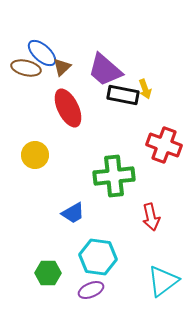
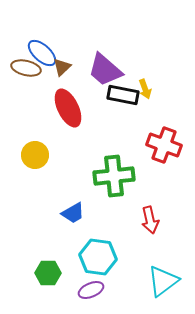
red arrow: moved 1 px left, 3 px down
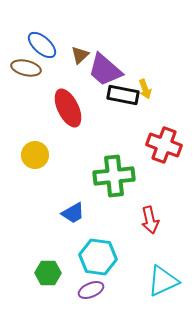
blue ellipse: moved 8 px up
brown triangle: moved 18 px right, 12 px up
cyan triangle: rotated 12 degrees clockwise
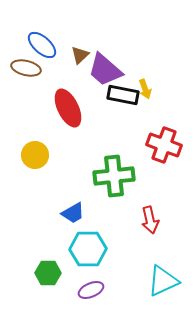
cyan hexagon: moved 10 px left, 8 px up; rotated 9 degrees counterclockwise
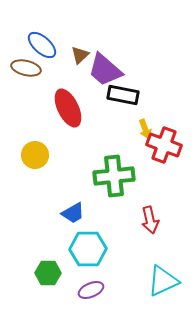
yellow arrow: moved 40 px down
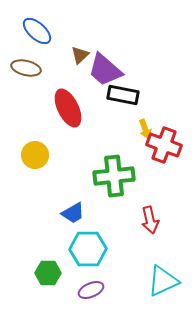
blue ellipse: moved 5 px left, 14 px up
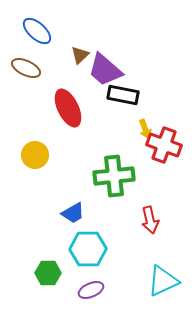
brown ellipse: rotated 12 degrees clockwise
